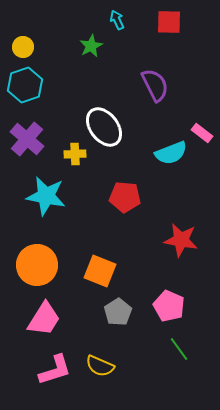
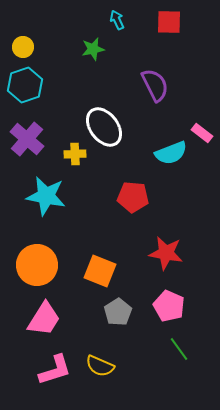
green star: moved 2 px right, 3 px down; rotated 15 degrees clockwise
red pentagon: moved 8 px right
red star: moved 15 px left, 13 px down
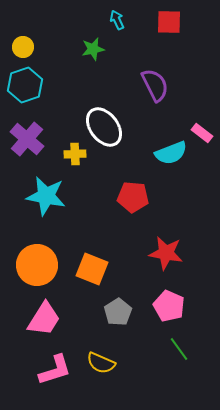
orange square: moved 8 px left, 2 px up
yellow semicircle: moved 1 px right, 3 px up
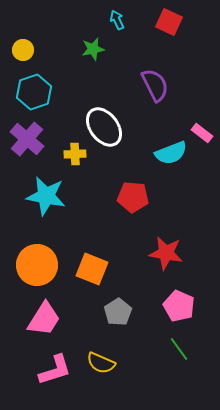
red square: rotated 24 degrees clockwise
yellow circle: moved 3 px down
cyan hexagon: moved 9 px right, 7 px down
pink pentagon: moved 10 px right
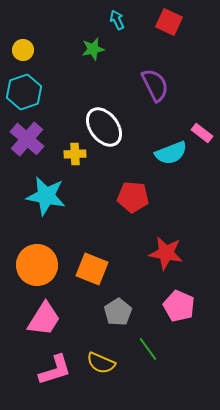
cyan hexagon: moved 10 px left
green line: moved 31 px left
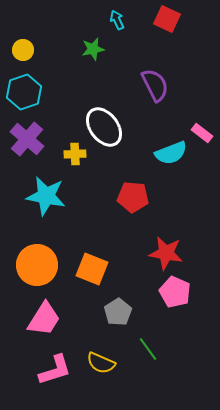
red square: moved 2 px left, 3 px up
pink pentagon: moved 4 px left, 14 px up
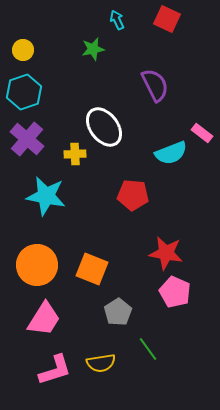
red pentagon: moved 2 px up
yellow semicircle: rotated 32 degrees counterclockwise
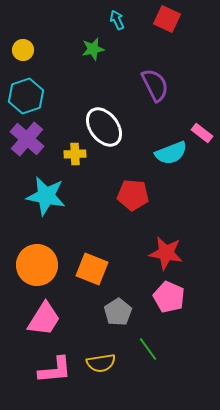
cyan hexagon: moved 2 px right, 4 px down
pink pentagon: moved 6 px left, 5 px down
pink L-shape: rotated 12 degrees clockwise
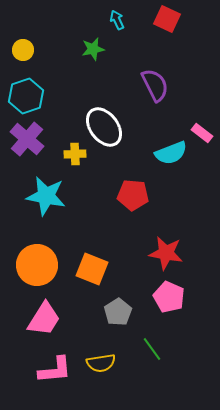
green line: moved 4 px right
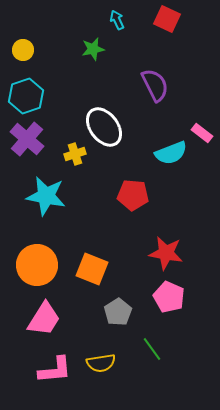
yellow cross: rotated 15 degrees counterclockwise
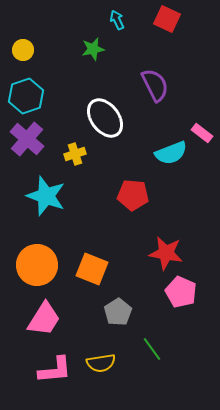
white ellipse: moved 1 px right, 9 px up
cyan star: rotated 9 degrees clockwise
pink pentagon: moved 12 px right, 5 px up
